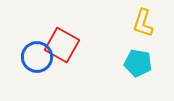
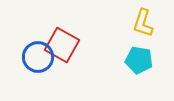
blue circle: moved 1 px right
cyan pentagon: moved 1 px right, 3 px up
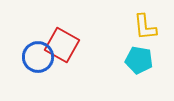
yellow L-shape: moved 2 px right, 4 px down; rotated 24 degrees counterclockwise
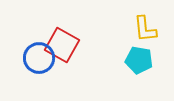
yellow L-shape: moved 2 px down
blue circle: moved 1 px right, 1 px down
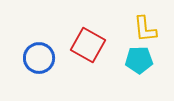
red square: moved 26 px right
cyan pentagon: rotated 12 degrees counterclockwise
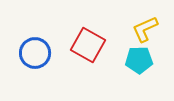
yellow L-shape: rotated 72 degrees clockwise
blue circle: moved 4 px left, 5 px up
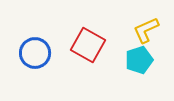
yellow L-shape: moved 1 px right, 1 px down
cyan pentagon: rotated 16 degrees counterclockwise
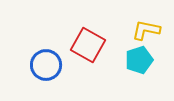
yellow L-shape: rotated 36 degrees clockwise
blue circle: moved 11 px right, 12 px down
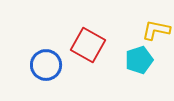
yellow L-shape: moved 10 px right
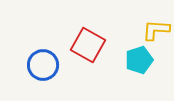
yellow L-shape: rotated 8 degrees counterclockwise
blue circle: moved 3 px left
